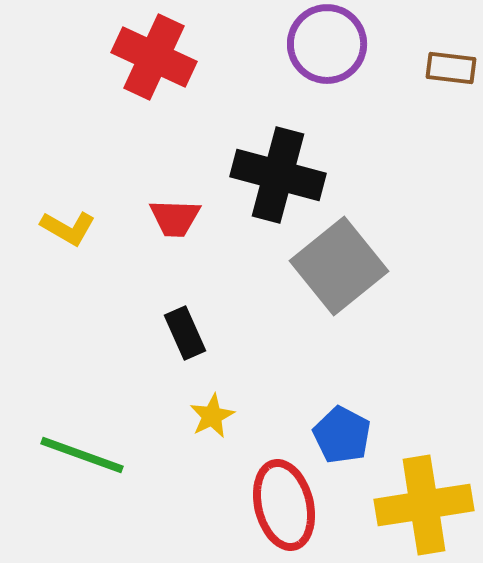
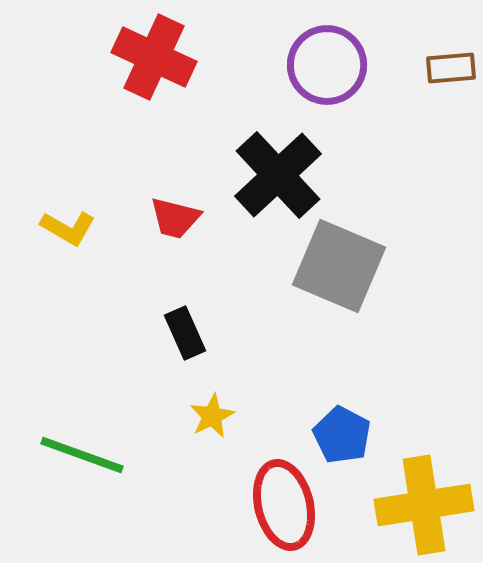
purple circle: moved 21 px down
brown rectangle: rotated 12 degrees counterclockwise
black cross: rotated 32 degrees clockwise
red trapezoid: rotated 12 degrees clockwise
gray square: rotated 28 degrees counterclockwise
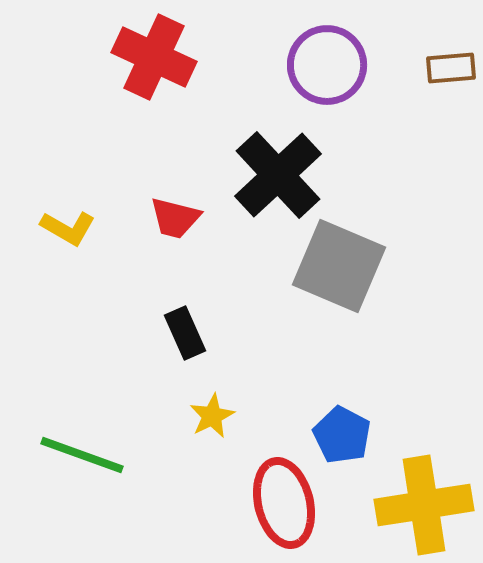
red ellipse: moved 2 px up
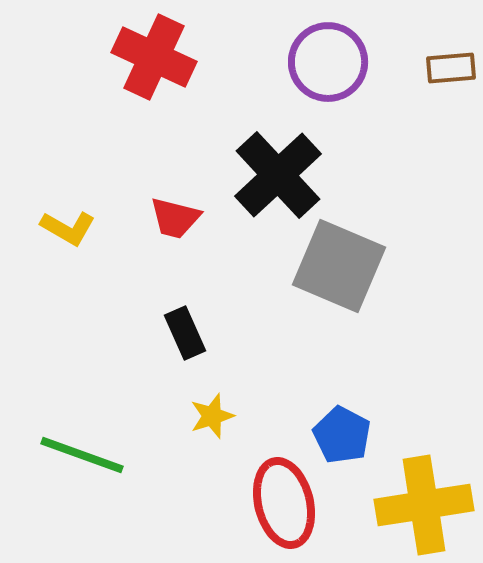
purple circle: moved 1 px right, 3 px up
yellow star: rotated 9 degrees clockwise
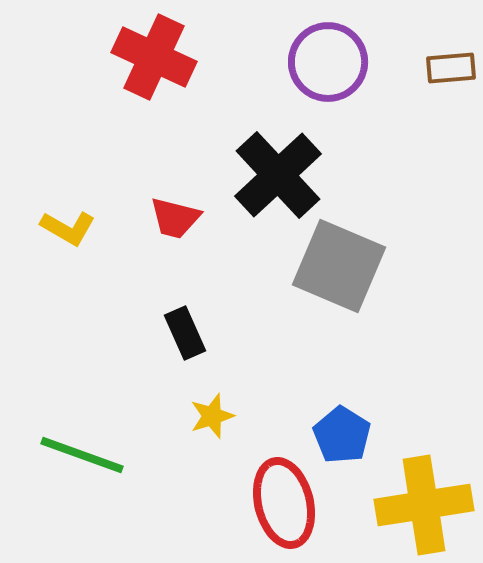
blue pentagon: rotated 4 degrees clockwise
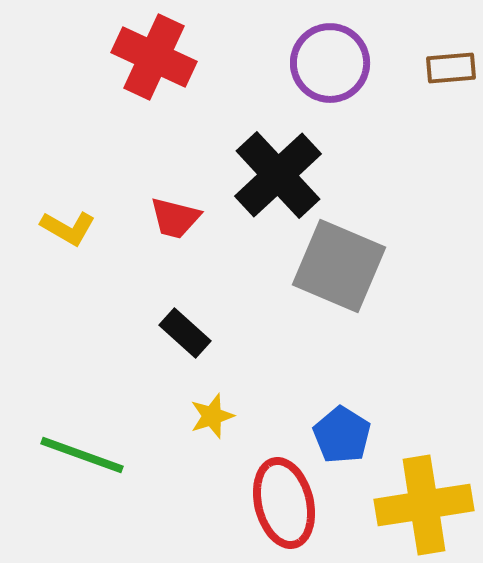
purple circle: moved 2 px right, 1 px down
black rectangle: rotated 24 degrees counterclockwise
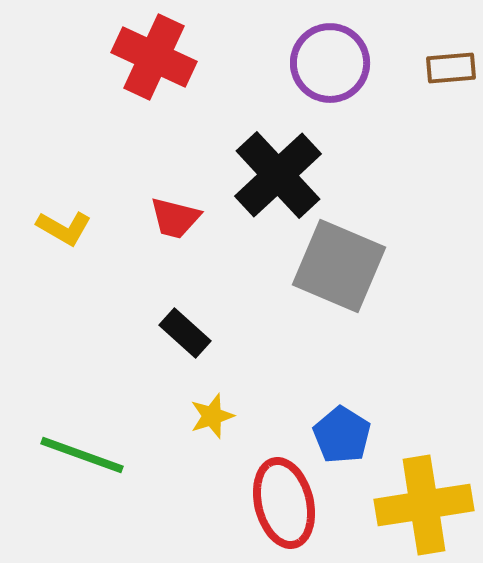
yellow L-shape: moved 4 px left
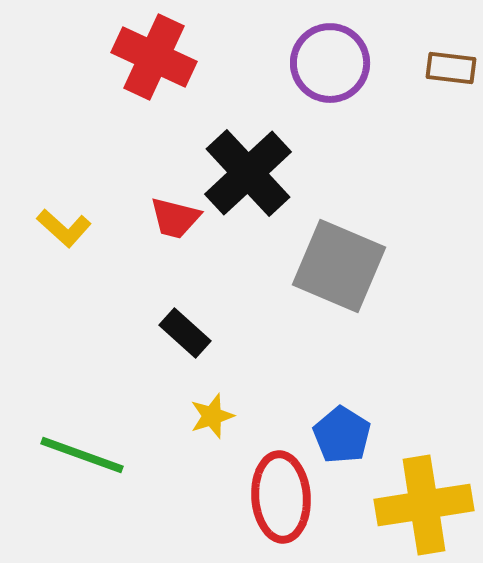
brown rectangle: rotated 12 degrees clockwise
black cross: moved 30 px left, 2 px up
yellow L-shape: rotated 12 degrees clockwise
red ellipse: moved 3 px left, 6 px up; rotated 10 degrees clockwise
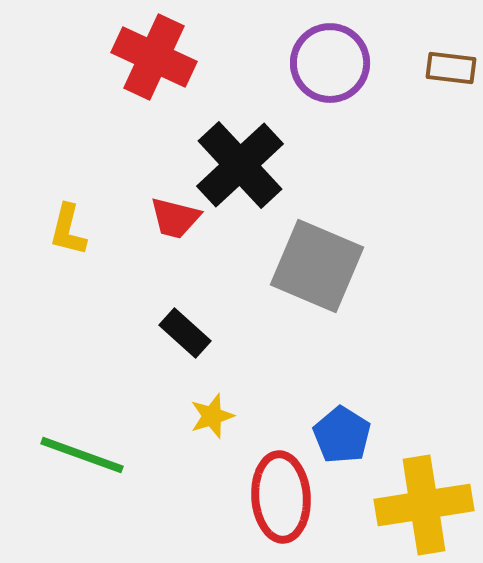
black cross: moved 8 px left, 8 px up
yellow L-shape: moved 4 px right, 2 px down; rotated 62 degrees clockwise
gray square: moved 22 px left
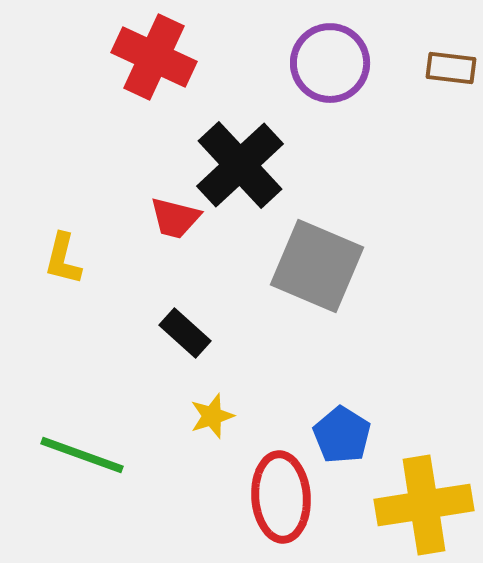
yellow L-shape: moved 5 px left, 29 px down
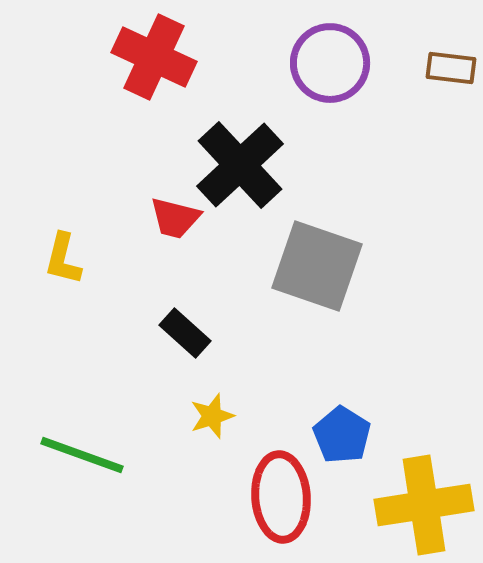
gray square: rotated 4 degrees counterclockwise
